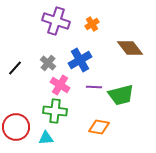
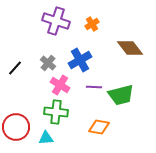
green cross: moved 1 px right, 1 px down
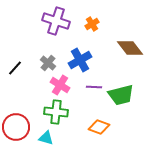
orange diamond: rotated 10 degrees clockwise
cyan triangle: rotated 21 degrees clockwise
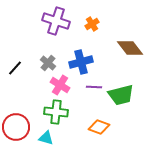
blue cross: moved 1 px right, 2 px down; rotated 15 degrees clockwise
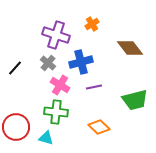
purple cross: moved 14 px down
purple line: rotated 14 degrees counterclockwise
green trapezoid: moved 14 px right, 5 px down
orange diamond: rotated 25 degrees clockwise
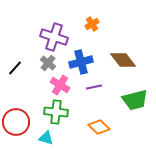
purple cross: moved 2 px left, 2 px down
brown diamond: moved 7 px left, 12 px down
red circle: moved 5 px up
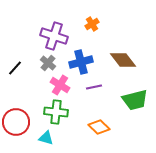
purple cross: moved 1 px up
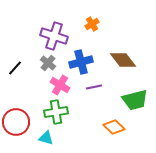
green cross: rotated 15 degrees counterclockwise
orange diamond: moved 15 px right
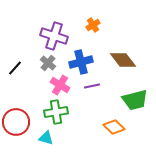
orange cross: moved 1 px right, 1 px down
purple line: moved 2 px left, 1 px up
